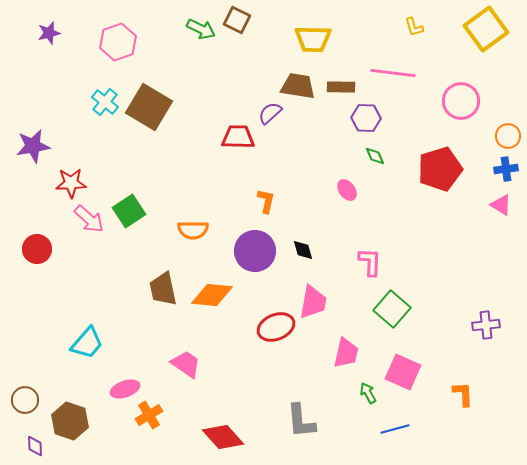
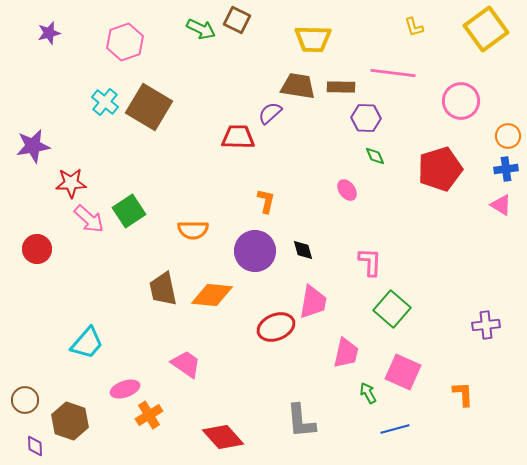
pink hexagon at (118, 42): moved 7 px right
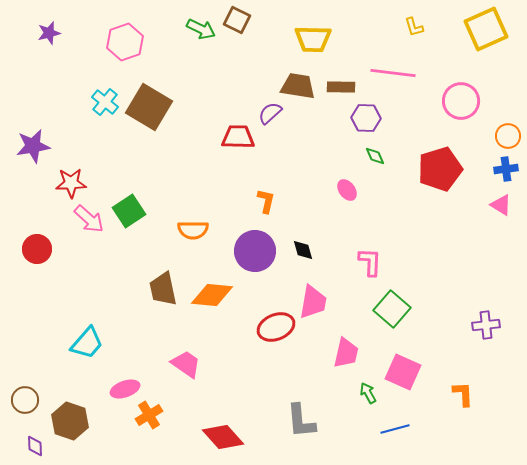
yellow square at (486, 29): rotated 12 degrees clockwise
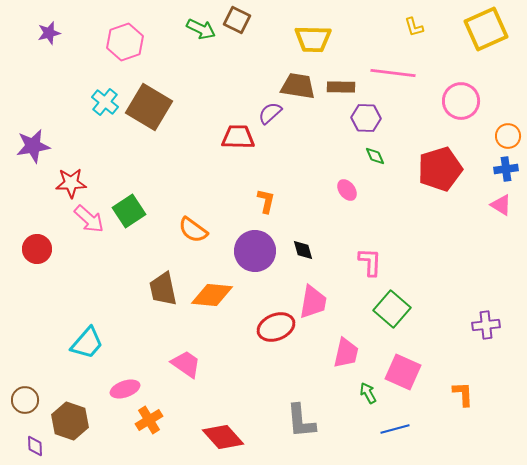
orange semicircle at (193, 230): rotated 36 degrees clockwise
orange cross at (149, 415): moved 5 px down
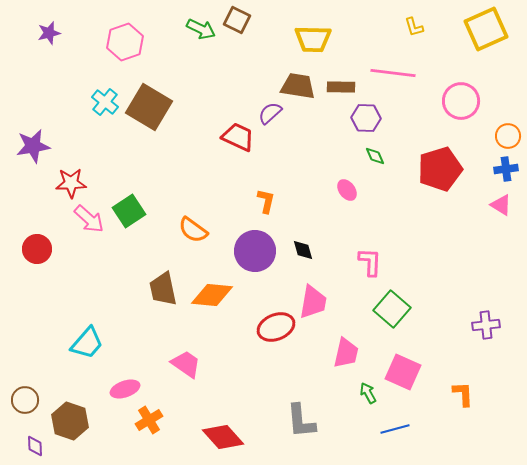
red trapezoid at (238, 137): rotated 24 degrees clockwise
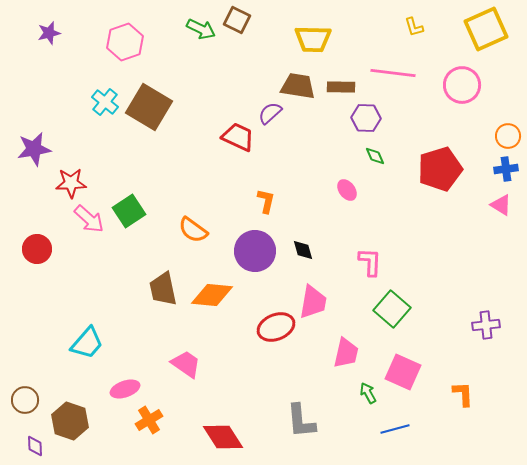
pink circle at (461, 101): moved 1 px right, 16 px up
purple star at (33, 146): moved 1 px right, 3 px down
red diamond at (223, 437): rotated 9 degrees clockwise
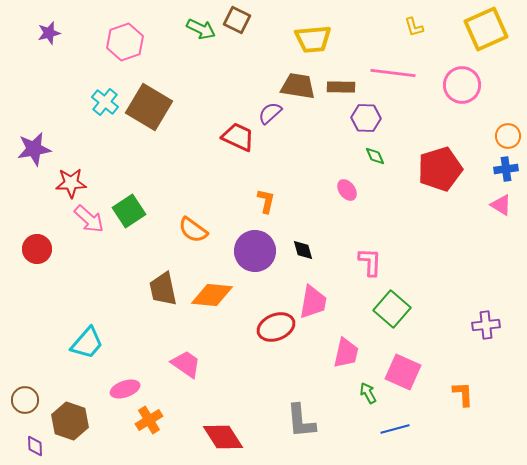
yellow trapezoid at (313, 39): rotated 6 degrees counterclockwise
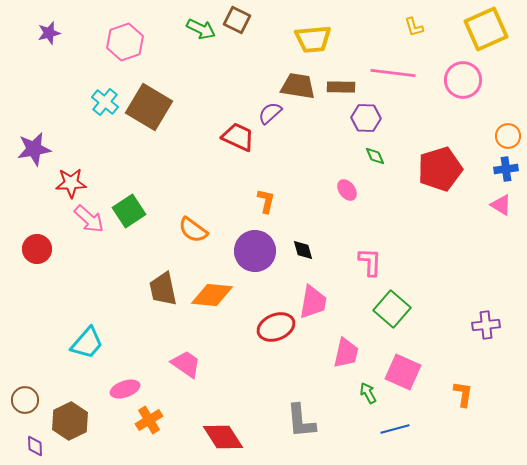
pink circle at (462, 85): moved 1 px right, 5 px up
orange L-shape at (463, 394): rotated 12 degrees clockwise
brown hexagon at (70, 421): rotated 15 degrees clockwise
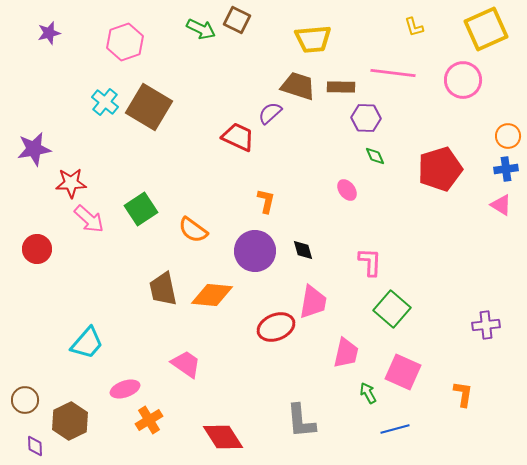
brown trapezoid at (298, 86): rotated 9 degrees clockwise
green square at (129, 211): moved 12 px right, 2 px up
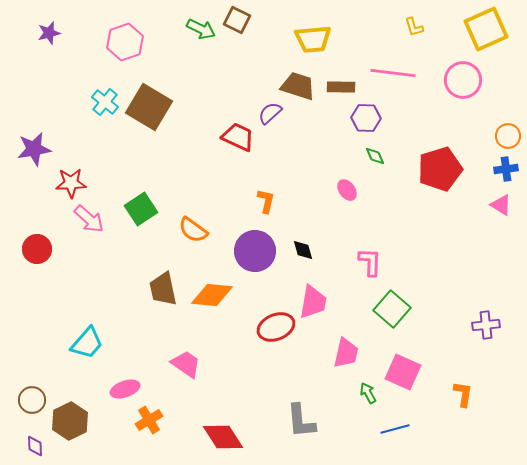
brown circle at (25, 400): moved 7 px right
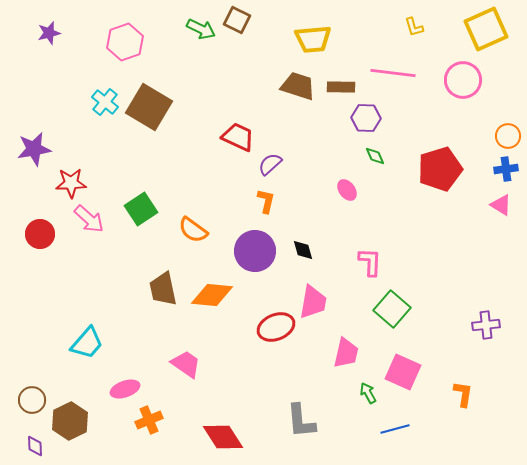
purple semicircle at (270, 113): moved 51 px down
red circle at (37, 249): moved 3 px right, 15 px up
orange cross at (149, 420): rotated 8 degrees clockwise
